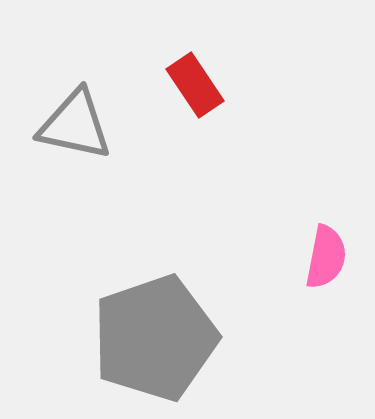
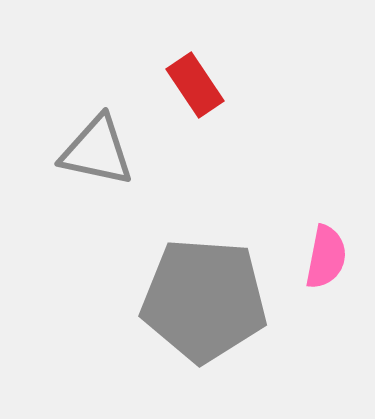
gray triangle: moved 22 px right, 26 px down
gray pentagon: moved 49 px right, 38 px up; rotated 23 degrees clockwise
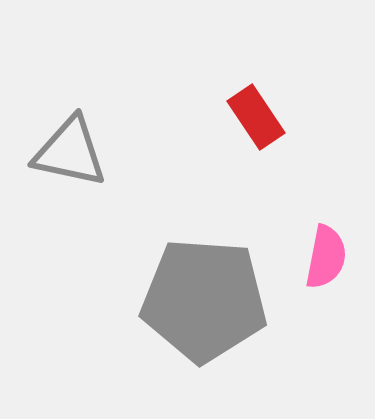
red rectangle: moved 61 px right, 32 px down
gray triangle: moved 27 px left, 1 px down
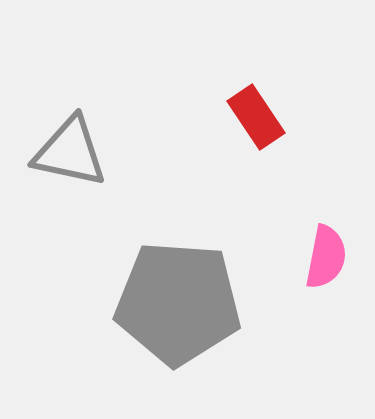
gray pentagon: moved 26 px left, 3 px down
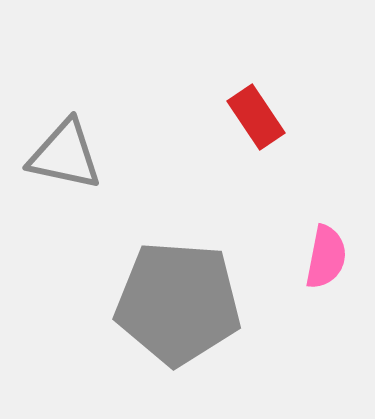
gray triangle: moved 5 px left, 3 px down
